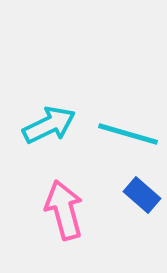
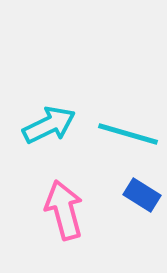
blue rectangle: rotated 9 degrees counterclockwise
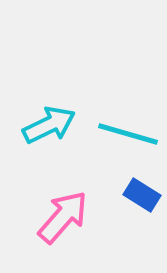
pink arrow: moved 1 px left, 7 px down; rotated 56 degrees clockwise
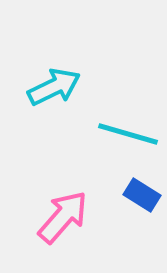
cyan arrow: moved 5 px right, 38 px up
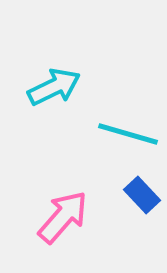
blue rectangle: rotated 15 degrees clockwise
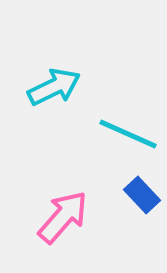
cyan line: rotated 8 degrees clockwise
